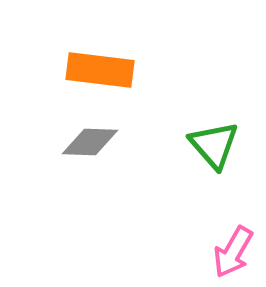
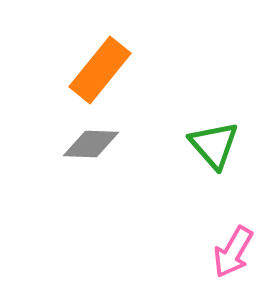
orange rectangle: rotated 58 degrees counterclockwise
gray diamond: moved 1 px right, 2 px down
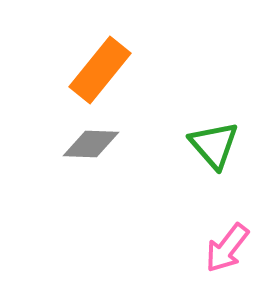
pink arrow: moved 6 px left, 4 px up; rotated 8 degrees clockwise
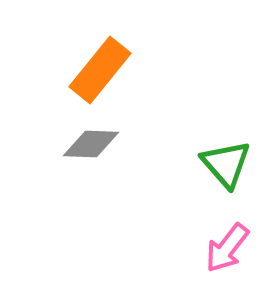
green triangle: moved 12 px right, 19 px down
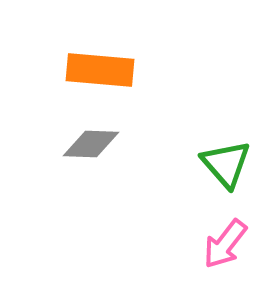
orange rectangle: rotated 56 degrees clockwise
pink arrow: moved 2 px left, 4 px up
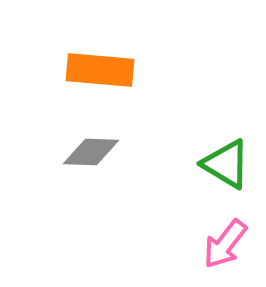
gray diamond: moved 8 px down
green triangle: rotated 18 degrees counterclockwise
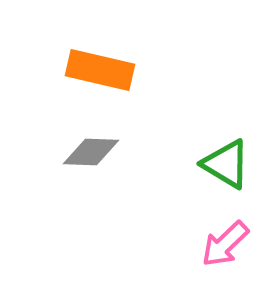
orange rectangle: rotated 8 degrees clockwise
pink arrow: rotated 8 degrees clockwise
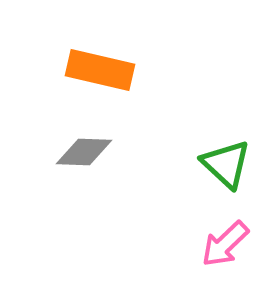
gray diamond: moved 7 px left
green triangle: rotated 12 degrees clockwise
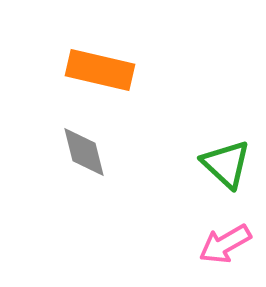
gray diamond: rotated 74 degrees clockwise
pink arrow: rotated 14 degrees clockwise
